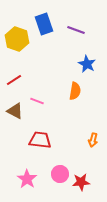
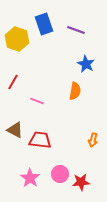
blue star: moved 1 px left
red line: moved 1 px left, 2 px down; rotated 28 degrees counterclockwise
brown triangle: moved 19 px down
pink star: moved 3 px right, 1 px up
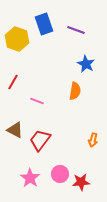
red trapezoid: rotated 60 degrees counterclockwise
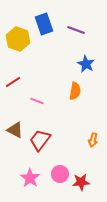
yellow hexagon: moved 1 px right
red line: rotated 28 degrees clockwise
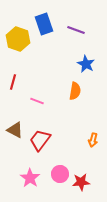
red line: rotated 42 degrees counterclockwise
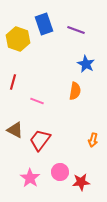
pink circle: moved 2 px up
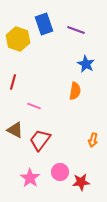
pink line: moved 3 px left, 5 px down
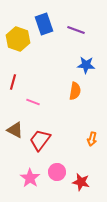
blue star: moved 1 px down; rotated 24 degrees counterclockwise
pink line: moved 1 px left, 4 px up
orange arrow: moved 1 px left, 1 px up
pink circle: moved 3 px left
red star: rotated 18 degrees clockwise
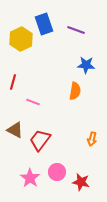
yellow hexagon: moved 3 px right; rotated 15 degrees clockwise
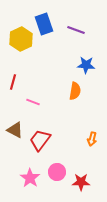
red star: rotated 12 degrees counterclockwise
